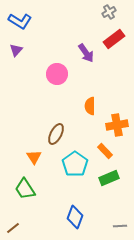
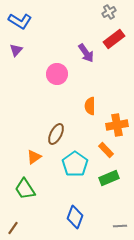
orange rectangle: moved 1 px right, 1 px up
orange triangle: rotated 28 degrees clockwise
brown line: rotated 16 degrees counterclockwise
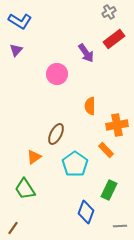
green rectangle: moved 12 px down; rotated 42 degrees counterclockwise
blue diamond: moved 11 px right, 5 px up
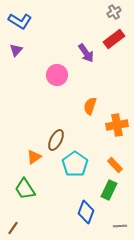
gray cross: moved 5 px right
pink circle: moved 1 px down
orange semicircle: rotated 18 degrees clockwise
brown ellipse: moved 6 px down
orange rectangle: moved 9 px right, 15 px down
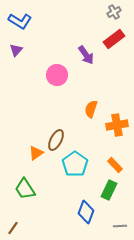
purple arrow: moved 2 px down
orange semicircle: moved 1 px right, 3 px down
orange triangle: moved 2 px right, 4 px up
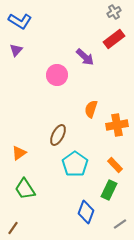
purple arrow: moved 1 px left, 2 px down; rotated 12 degrees counterclockwise
brown ellipse: moved 2 px right, 5 px up
orange triangle: moved 17 px left
gray line: moved 2 px up; rotated 32 degrees counterclockwise
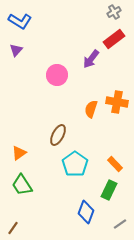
purple arrow: moved 6 px right, 2 px down; rotated 84 degrees clockwise
orange cross: moved 23 px up; rotated 20 degrees clockwise
orange rectangle: moved 1 px up
green trapezoid: moved 3 px left, 4 px up
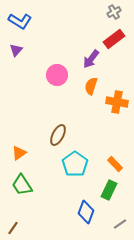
orange semicircle: moved 23 px up
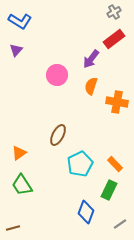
cyan pentagon: moved 5 px right; rotated 10 degrees clockwise
brown line: rotated 40 degrees clockwise
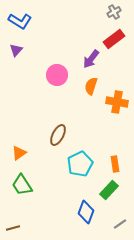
orange rectangle: rotated 35 degrees clockwise
green rectangle: rotated 18 degrees clockwise
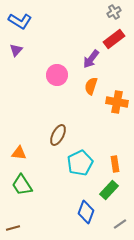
orange triangle: rotated 42 degrees clockwise
cyan pentagon: moved 1 px up
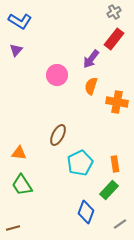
red rectangle: rotated 15 degrees counterclockwise
